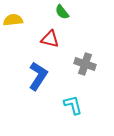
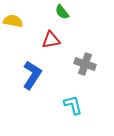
yellow semicircle: moved 1 px down; rotated 18 degrees clockwise
red triangle: moved 1 px right, 1 px down; rotated 24 degrees counterclockwise
blue L-shape: moved 6 px left, 1 px up
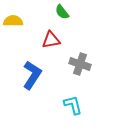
yellow semicircle: rotated 12 degrees counterclockwise
gray cross: moved 5 px left
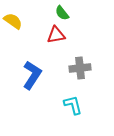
green semicircle: moved 1 px down
yellow semicircle: rotated 36 degrees clockwise
red triangle: moved 5 px right, 5 px up
gray cross: moved 4 px down; rotated 25 degrees counterclockwise
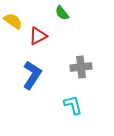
red triangle: moved 18 px left, 1 px down; rotated 18 degrees counterclockwise
gray cross: moved 1 px right, 1 px up
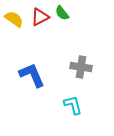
yellow semicircle: moved 1 px right, 2 px up
red triangle: moved 2 px right, 19 px up
gray cross: rotated 15 degrees clockwise
blue L-shape: rotated 56 degrees counterclockwise
